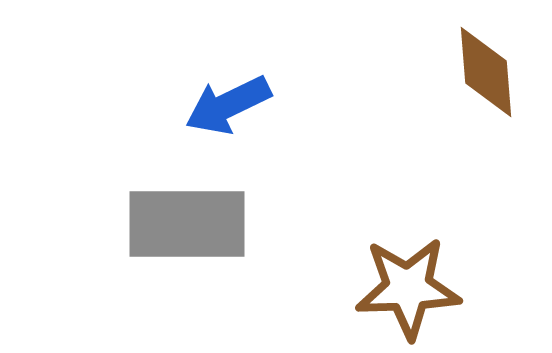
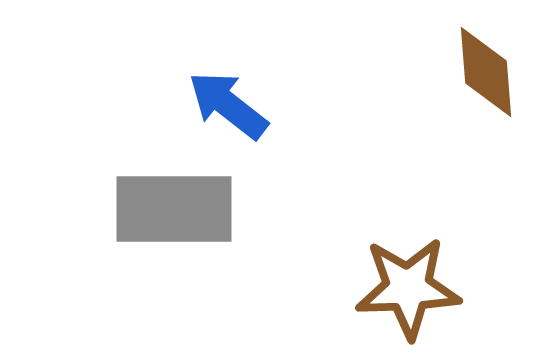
blue arrow: rotated 64 degrees clockwise
gray rectangle: moved 13 px left, 15 px up
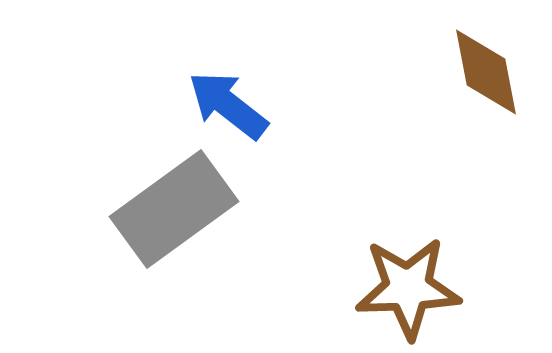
brown diamond: rotated 6 degrees counterclockwise
gray rectangle: rotated 36 degrees counterclockwise
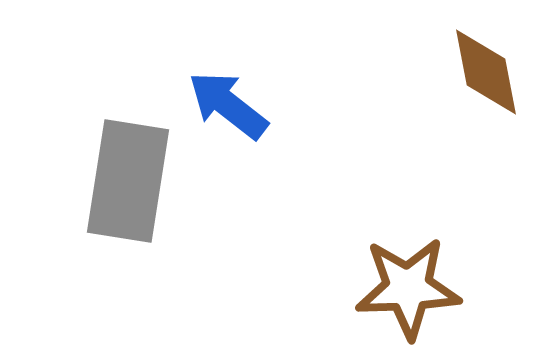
gray rectangle: moved 46 px left, 28 px up; rotated 45 degrees counterclockwise
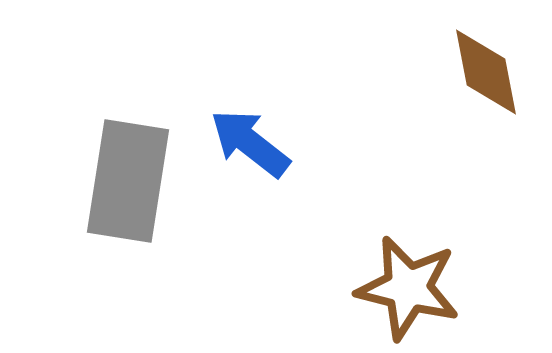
blue arrow: moved 22 px right, 38 px down
brown star: rotated 16 degrees clockwise
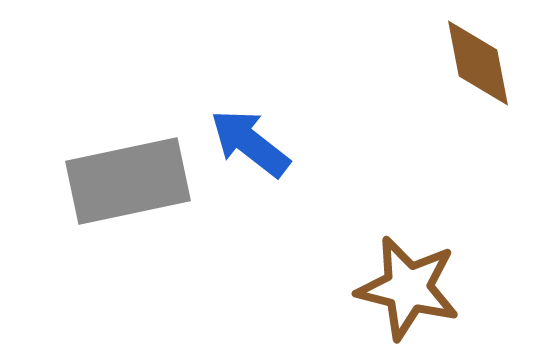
brown diamond: moved 8 px left, 9 px up
gray rectangle: rotated 69 degrees clockwise
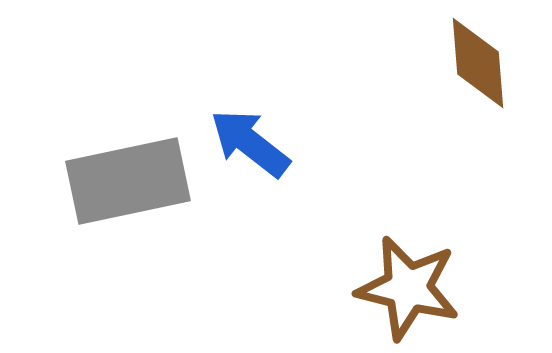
brown diamond: rotated 6 degrees clockwise
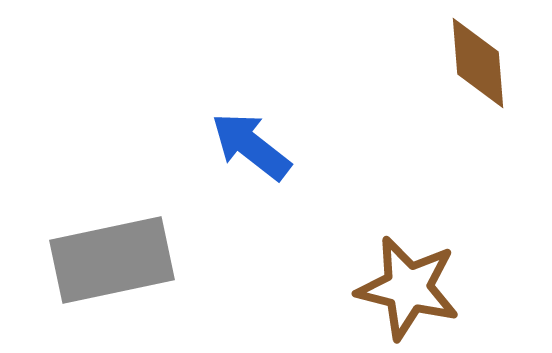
blue arrow: moved 1 px right, 3 px down
gray rectangle: moved 16 px left, 79 px down
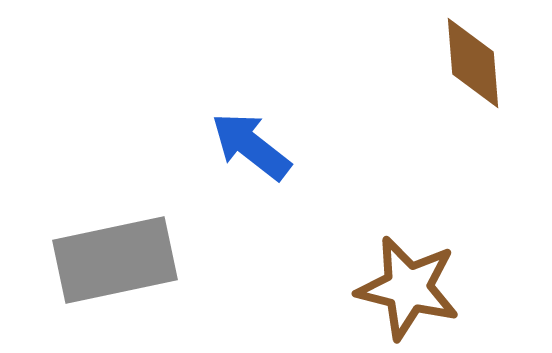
brown diamond: moved 5 px left
gray rectangle: moved 3 px right
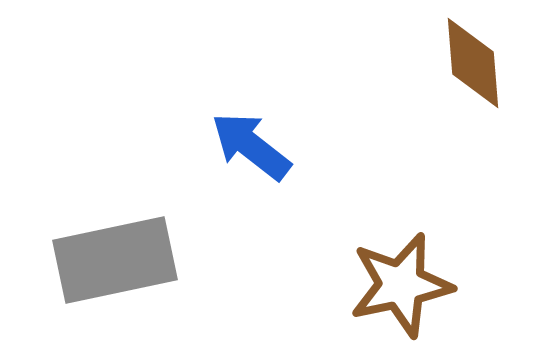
brown star: moved 7 px left, 3 px up; rotated 26 degrees counterclockwise
